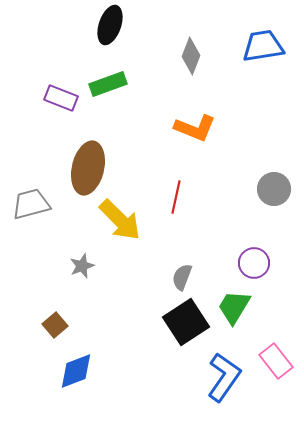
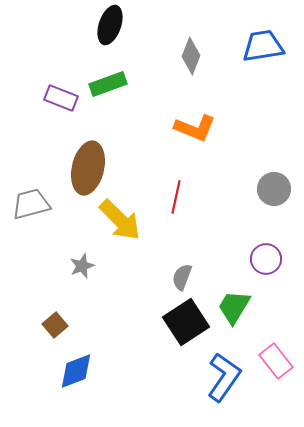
purple circle: moved 12 px right, 4 px up
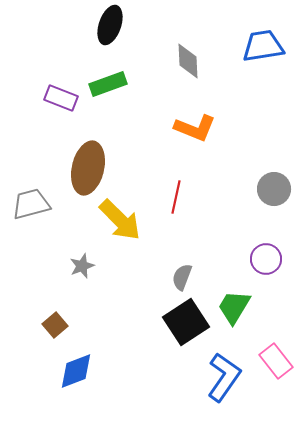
gray diamond: moved 3 px left, 5 px down; rotated 24 degrees counterclockwise
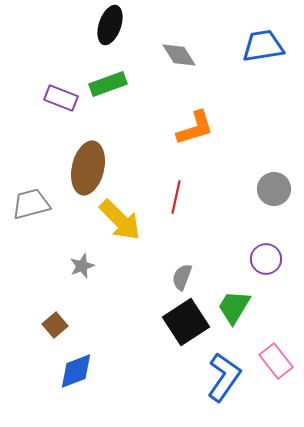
gray diamond: moved 9 px left, 6 px up; rotated 30 degrees counterclockwise
orange L-shape: rotated 39 degrees counterclockwise
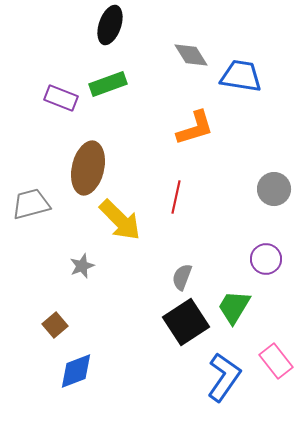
blue trapezoid: moved 22 px left, 30 px down; rotated 18 degrees clockwise
gray diamond: moved 12 px right
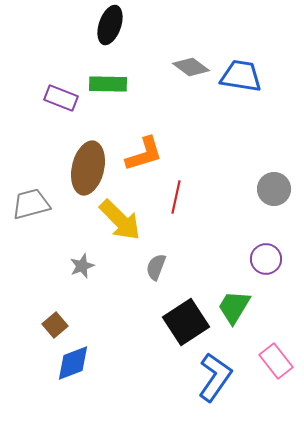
gray diamond: moved 12 px down; rotated 21 degrees counterclockwise
green rectangle: rotated 21 degrees clockwise
orange L-shape: moved 51 px left, 26 px down
gray semicircle: moved 26 px left, 10 px up
blue diamond: moved 3 px left, 8 px up
blue L-shape: moved 9 px left
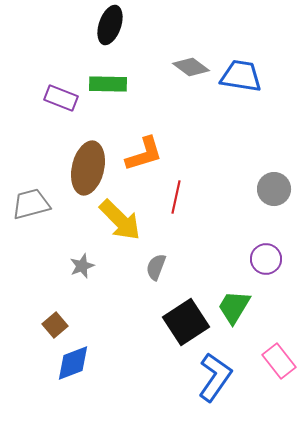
pink rectangle: moved 3 px right
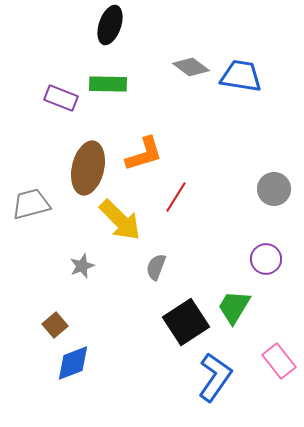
red line: rotated 20 degrees clockwise
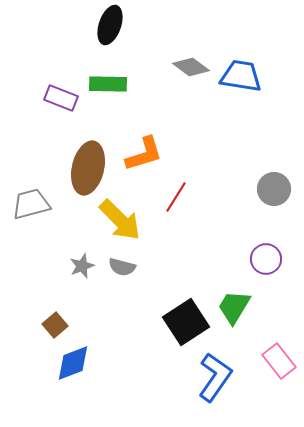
gray semicircle: moved 34 px left; rotated 96 degrees counterclockwise
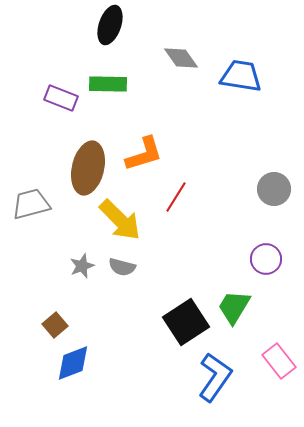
gray diamond: moved 10 px left, 9 px up; rotated 18 degrees clockwise
